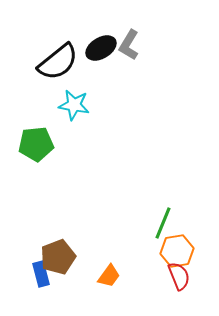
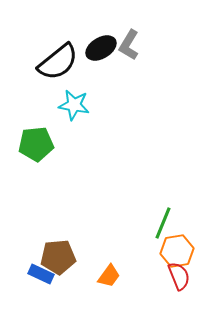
brown pentagon: rotated 16 degrees clockwise
blue rectangle: rotated 50 degrees counterclockwise
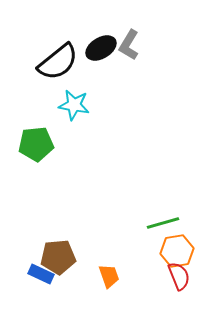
green line: rotated 52 degrees clockwise
orange trapezoid: rotated 55 degrees counterclockwise
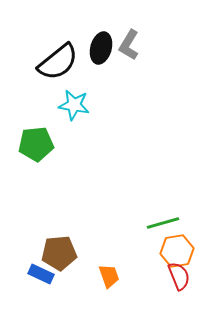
black ellipse: rotated 44 degrees counterclockwise
brown pentagon: moved 1 px right, 4 px up
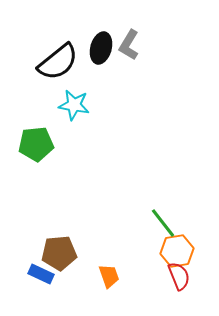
green line: rotated 68 degrees clockwise
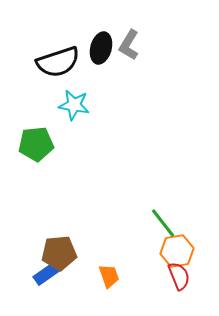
black semicircle: rotated 21 degrees clockwise
blue rectangle: moved 5 px right; rotated 60 degrees counterclockwise
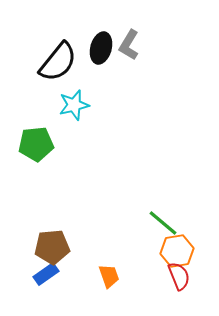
black semicircle: rotated 33 degrees counterclockwise
cyan star: rotated 24 degrees counterclockwise
green line: rotated 12 degrees counterclockwise
brown pentagon: moved 7 px left, 6 px up
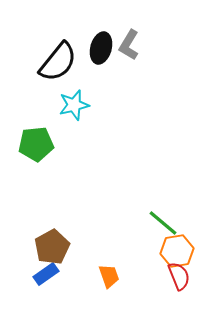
brown pentagon: rotated 24 degrees counterclockwise
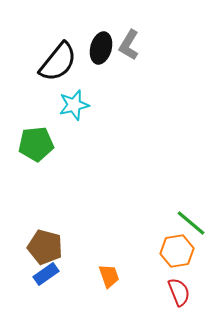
green line: moved 28 px right
brown pentagon: moved 7 px left; rotated 28 degrees counterclockwise
red semicircle: moved 16 px down
